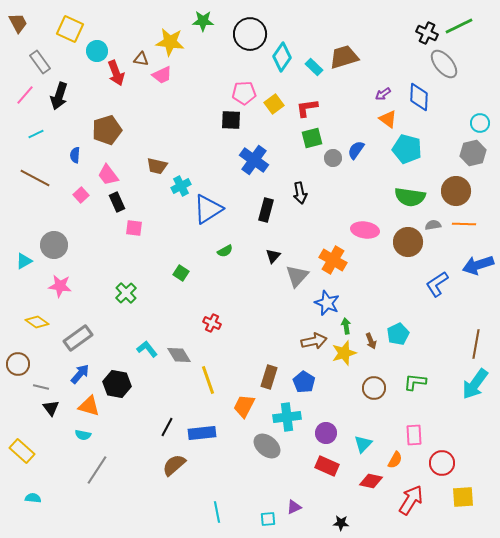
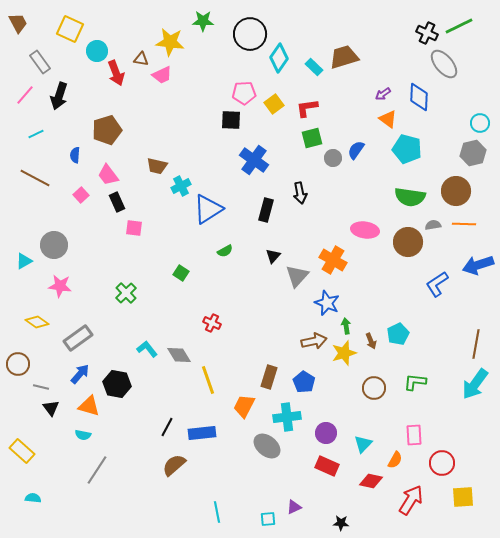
cyan diamond at (282, 57): moved 3 px left, 1 px down
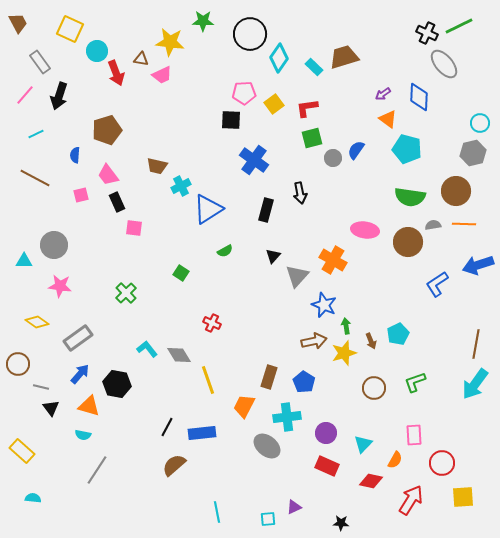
pink square at (81, 195): rotated 28 degrees clockwise
cyan triangle at (24, 261): rotated 30 degrees clockwise
blue star at (327, 303): moved 3 px left, 2 px down
green L-shape at (415, 382): rotated 25 degrees counterclockwise
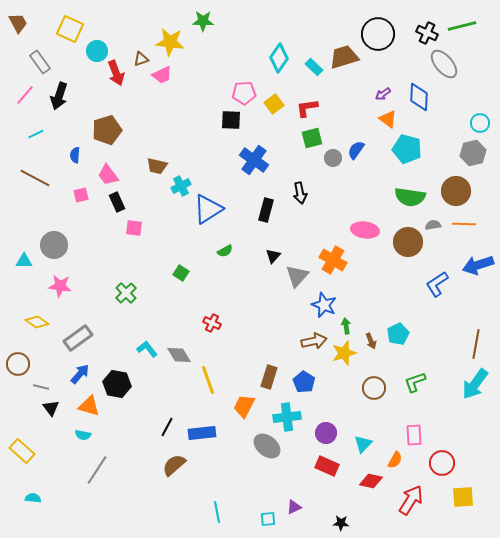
green line at (459, 26): moved 3 px right; rotated 12 degrees clockwise
black circle at (250, 34): moved 128 px right
brown triangle at (141, 59): rotated 28 degrees counterclockwise
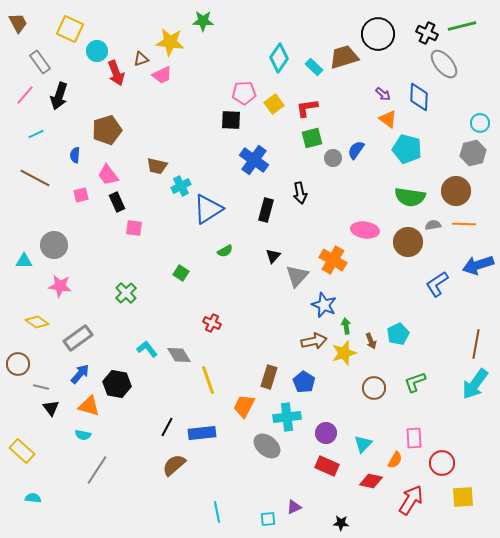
purple arrow at (383, 94): rotated 105 degrees counterclockwise
pink rectangle at (414, 435): moved 3 px down
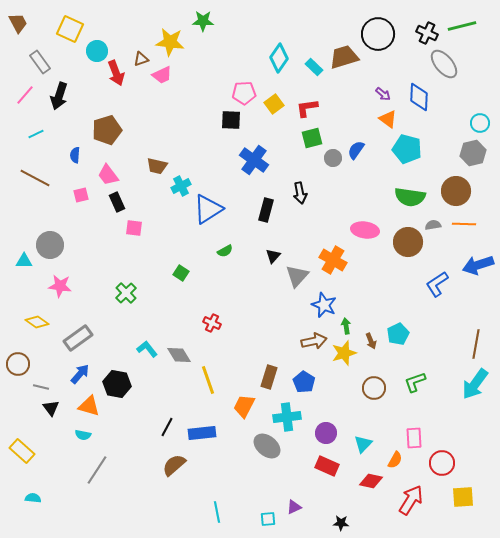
gray circle at (54, 245): moved 4 px left
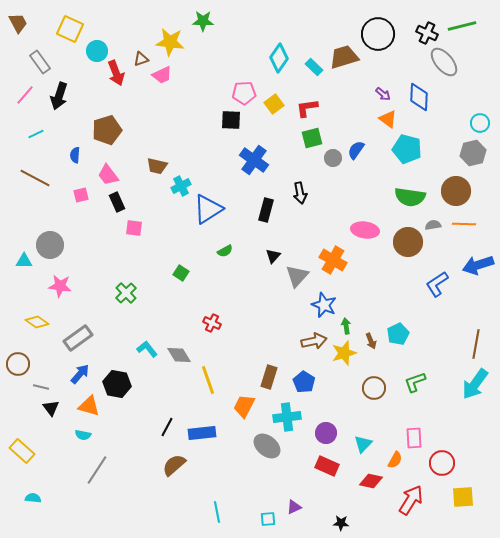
gray ellipse at (444, 64): moved 2 px up
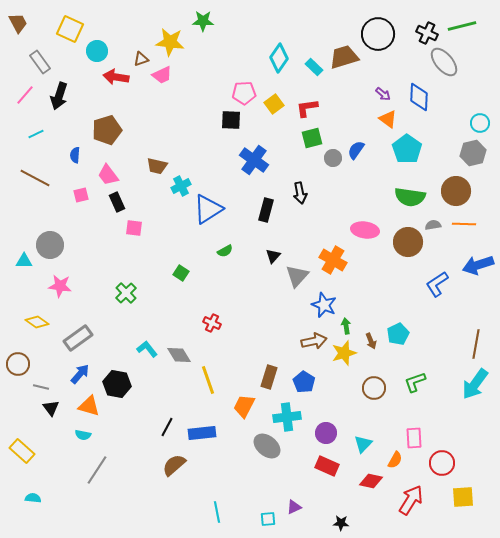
red arrow at (116, 73): moved 4 px down; rotated 120 degrees clockwise
cyan pentagon at (407, 149): rotated 20 degrees clockwise
